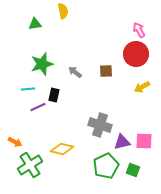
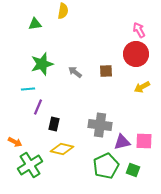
yellow semicircle: rotated 21 degrees clockwise
black rectangle: moved 29 px down
purple line: rotated 42 degrees counterclockwise
gray cross: rotated 10 degrees counterclockwise
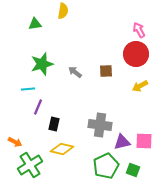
yellow arrow: moved 2 px left, 1 px up
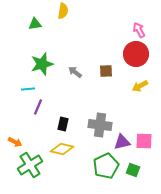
black rectangle: moved 9 px right
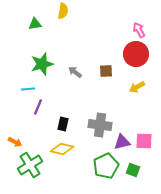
yellow arrow: moved 3 px left, 1 px down
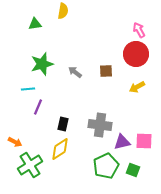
yellow diamond: moved 2 px left; rotated 45 degrees counterclockwise
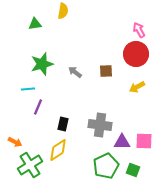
purple triangle: rotated 12 degrees clockwise
yellow diamond: moved 2 px left, 1 px down
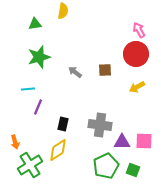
green star: moved 3 px left, 7 px up
brown square: moved 1 px left, 1 px up
orange arrow: rotated 48 degrees clockwise
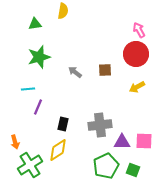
gray cross: rotated 15 degrees counterclockwise
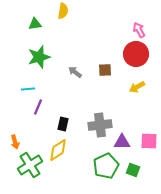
pink square: moved 5 px right
